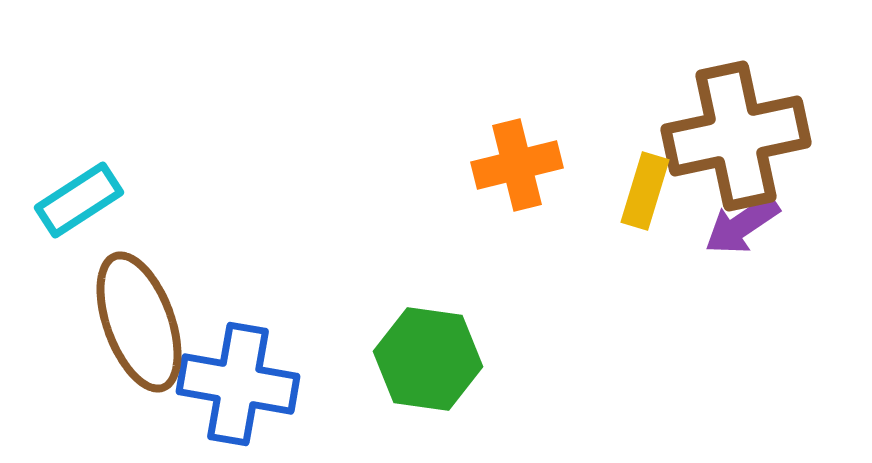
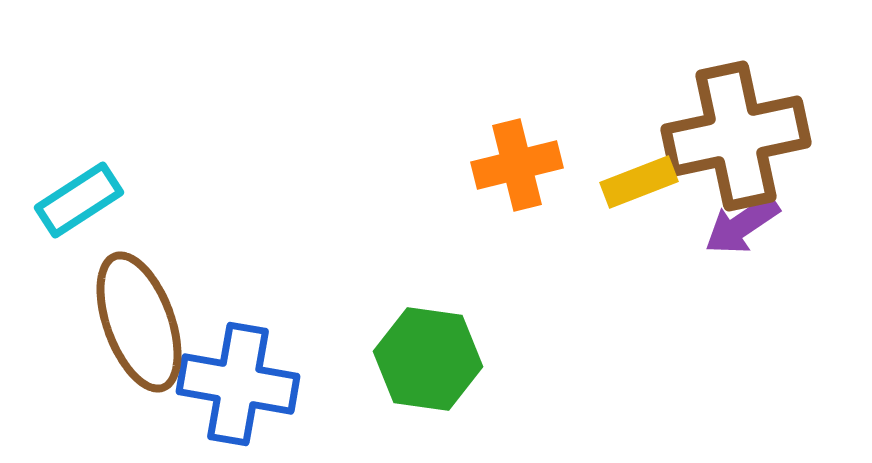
yellow rectangle: moved 6 px left, 9 px up; rotated 52 degrees clockwise
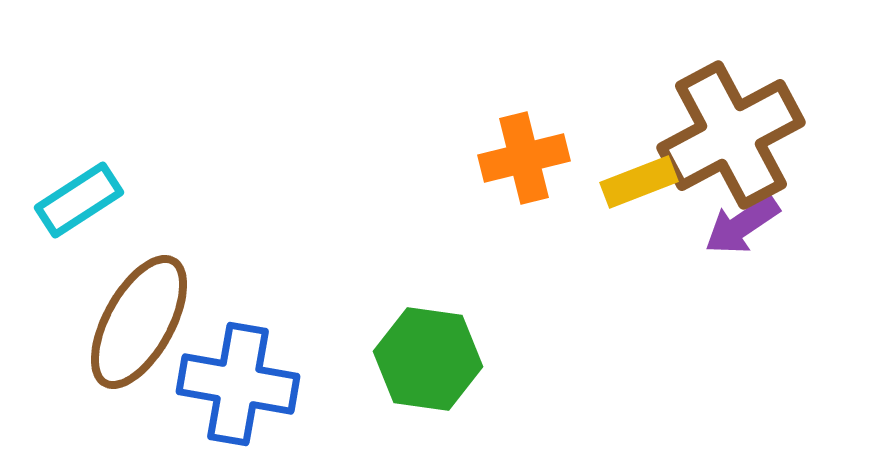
brown cross: moved 5 px left, 1 px up; rotated 16 degrees counterclockwise
orange cross: moved 7 px right, 7 px up
brown ellipse: rotated 49 degrees clockwise
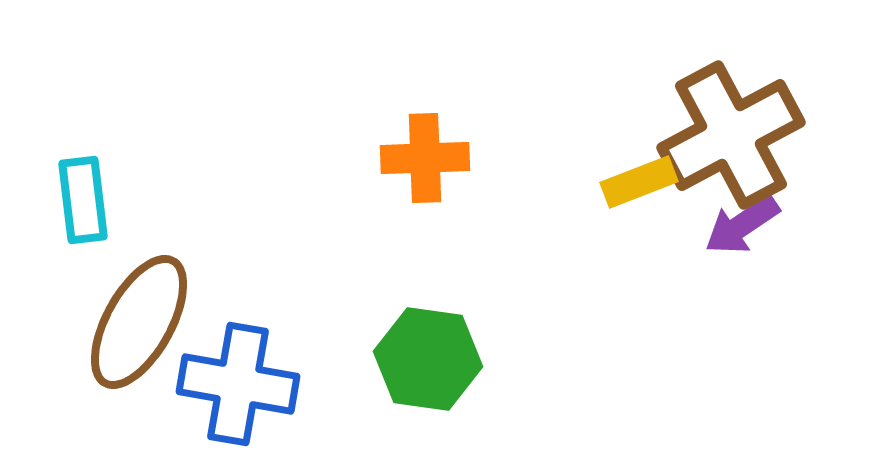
orange cross: moved 99 px left; rotated 12 degrees clockwise
cyan rectangle: moved 4 px right; rotated 64 degrees counterclockwise
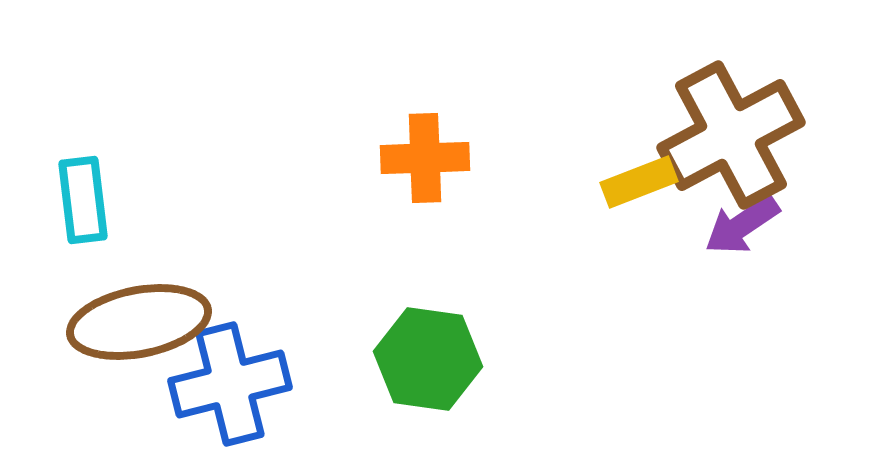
brown ellipse: rotated 50 degrees clockwise
blue cross: moved 8 px left; rotated 24 degrees counterclockwise
